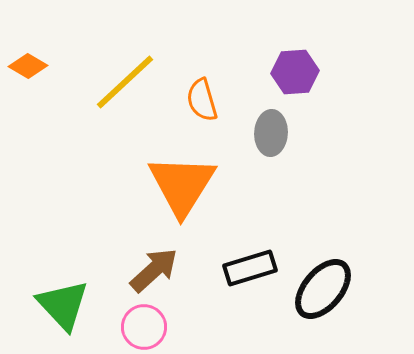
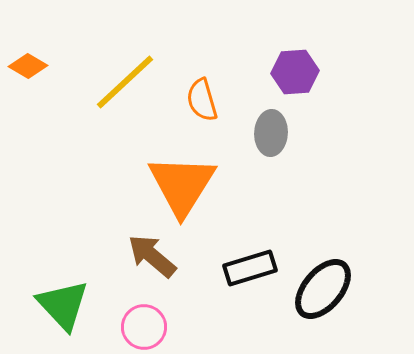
brown arrow: moved 2 px left, 14 px up; rotated 98 degrees counterclockwise
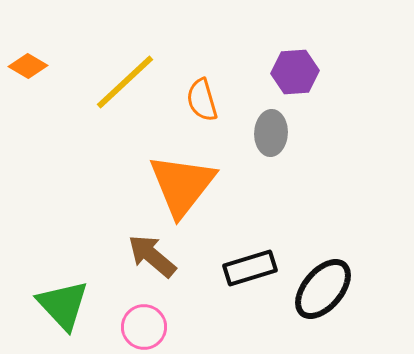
orange triangle: rotated 6 degrees clockwise
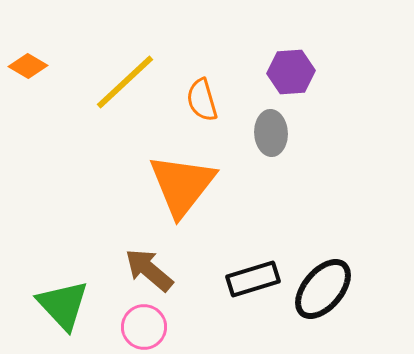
purple hexagon: moved 4 px left
gray ellipse: rotated 6 degrees counterclockwise
brown arrow: moved 3 px left, 14 px down
black rectangle: moved 3 px right, 11 px down
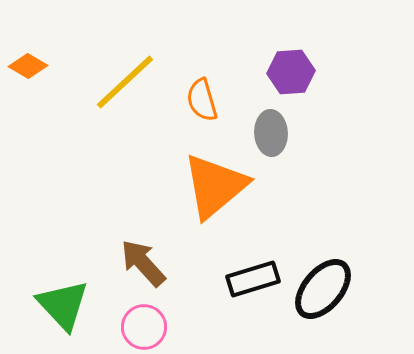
orange triangle: moved 33 px right, 1 px down; rotated 12 degrees clockwise
brown arrow: moved 6 px left, 7 px up; rotated 8 degrees clockwise
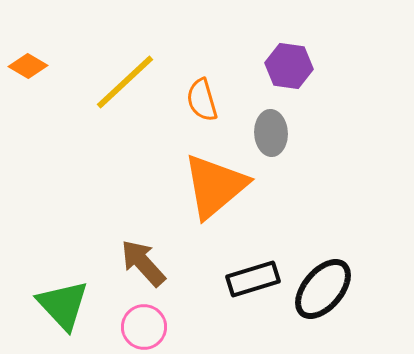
purple hexagon: moved 2 px left, 6 px up; rotated 12 degrees clockwise
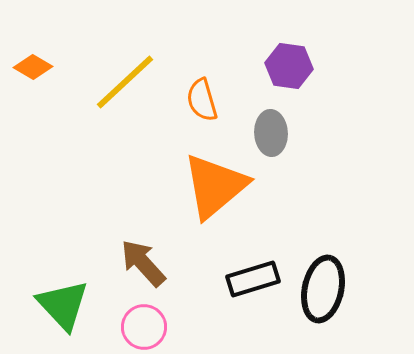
orange diamond: moved 5 px right, 1 px down
black ellipse: rotated 28 degrees counterclockwise
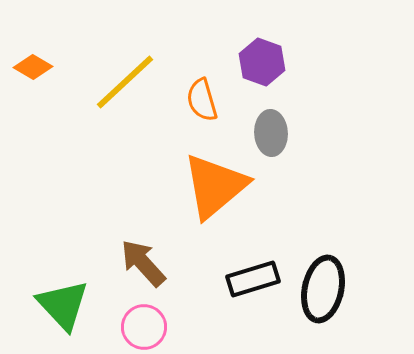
purple hexagon: moved 27 px left, 4 px up; rotated 12 degrees clockwise
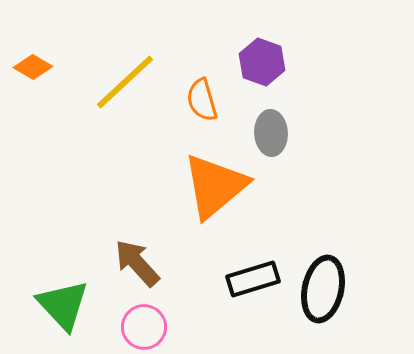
brown arrow: moved 6 px left
